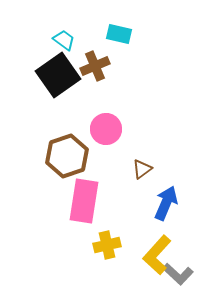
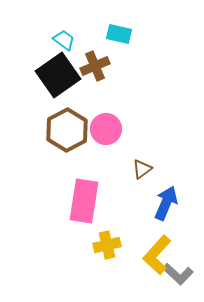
brown hexagon: moved 26 px up; rotated 9 degrees counterclockwise
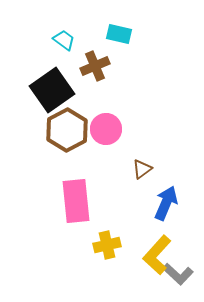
black square: moved 6 px left, 15 px down
pink rectangle: moved 8 px left; rotated 15 degrees counterclockwise
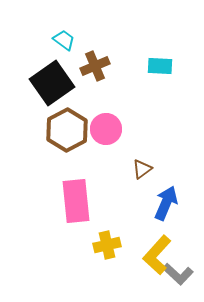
cyan rectangle: moved 41 px right, 32 px down; rotated 10 degrees counterclockwise
black square: moved 7 px up
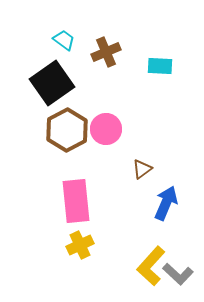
brown cross: moved 11 px right, 14 px up
yellow cross: moved 27 px left; rotated 12 degrees counterclockwise
yellow L-shape: moved 6 px left, 11 px down
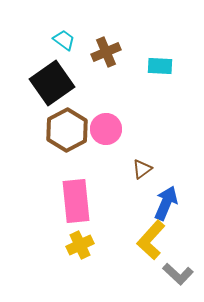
yellow L-shape: moved 26 px up
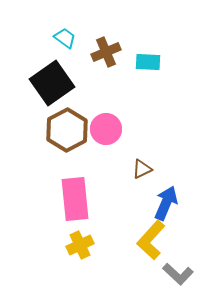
cyan trapezoid: moved 1 px right, 2 px up
cyan rectangle: moved 12 px left, 4 px up
brown triangle: rotated 10 degrees clockwise
pink rectangle: moved 1 px left, 2 px up
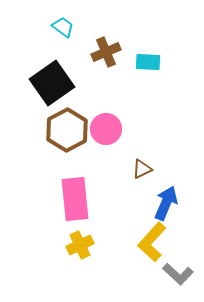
cyan trapezoid: moved 2 px left, 11 px up
yellow L-shape: moved 1 px right, 2 px down
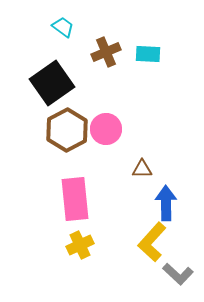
cyan rectangle: moved 8 px up
brown triangle: rotated 25 degrees clockwise
blue arrow: rotated 24 degrees counterclockwise
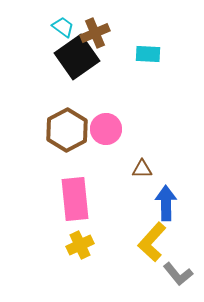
brown cross: moved 11 px left, 19 px up
black square: moved 25 px right, 26 px up
gray L-shape: rotated 8 degrees clockwise
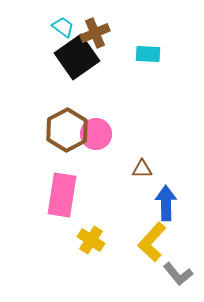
pink circle: moved 10 px left, 5 px down
pink rectangle: moved 13 px left, 4 px up; rotated 15 degrees clockwise
yellow cross: moved 11 px right, 5 px up; rotated 32 degrees counterclockwise
